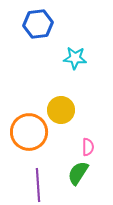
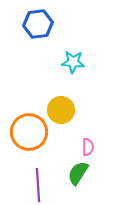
cyan star: moved 2 px left, 4 px down
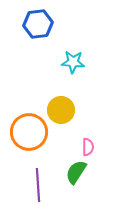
green semicircle: moved 2 px left, 1 px up
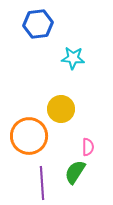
cyan star: moved 4 px up
yellow circle: moved 1 px up
orange circle: moved 4 px down
green semicircle: moved 1 px left
purple line: moved 4 px right, 2 px up
